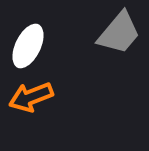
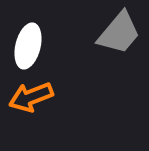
white ellipse: rotated 12 degrees counterclockwise
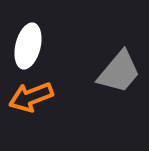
gray trapezoid: moved 39 px down
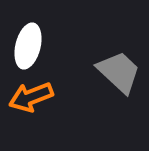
gray trapezoid: rotated 87 degrees counterclockwise
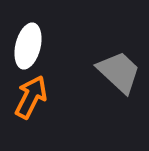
orange arrow: rotated 138 degrees clockwise
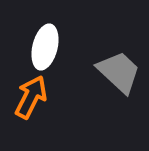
white ellipse: moved 17 px right, 1 px down
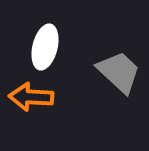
orange arrow: rotated 114 degrees counterclockwise
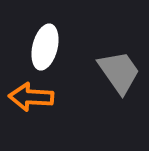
gray trapezoid: rotated 12 degrees clockwise
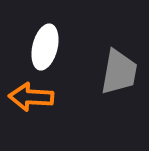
gray trapezoid: rotated 45 degrees clockwise
